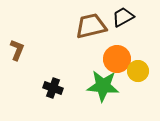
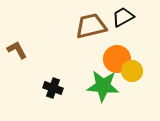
brown L-shape: rotated 50 degrees counterclockwise
yellow circle: moved 6 px left
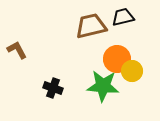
black trapezoid: rotated 15 degrees clockwise
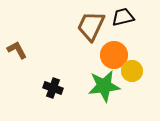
brown trapezoid: rotated 52 degrees counterclockwise
orange circle: moved 3 px left, 4 px up
green star: moved 1 px right; rotated 12 degrees counterclockwise
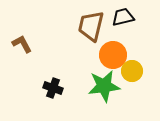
brown trapezoid: rotated 12 degrees counterclockwise
brown L-shape: moved 5 px right, 6 px up
orange circle: moved 1 px left
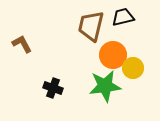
yellow circle: moved 1 px right, 3 px up
green star: moved 1 px right
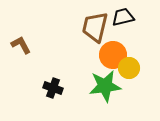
brown trapezoid: moved 4 px right, 1 px down
brown L-shape: moved 1 px left, 1 px down
yellow circle: moved 4 px left
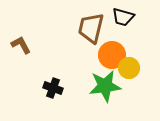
black trapezoid: rotated 150 degrees counterclockwise
brown trapezoid: moved 4 px left, 1 px down
orange circle: moved 1 px left
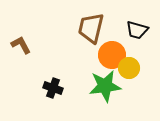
black trapezoid: moved 14 px right, 13 px down
